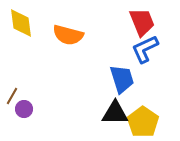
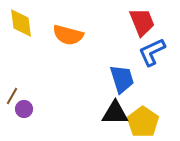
blue L-shape: moved 7 px right, 3 px down
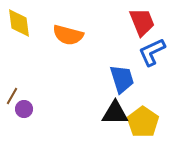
yellow diamond: moved 2 px left
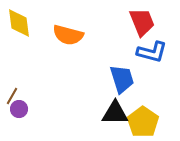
blue L-shape: rotated 140 degrees counterclockwise
purple circle: moved 5 px left
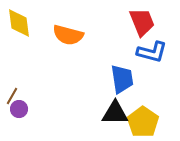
blue trapezoid: rotated 8 degrees clockwise
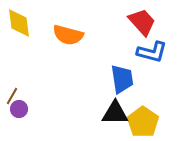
red trapezoid: rotated 20 degrees counterclockwise
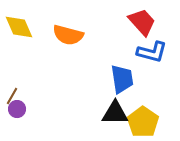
yellow diamond: moved 4 px down; rotated 16 degrees counterclockwise
purple circle: moved 2 px left
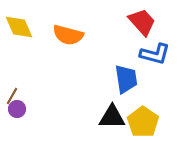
blue L-shape: moved 3 px right, 2 px down
blue trapezoid: moved 4 px right
black triangle: moved 3 px left, 4 px down
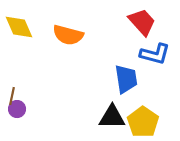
brown line: rotated 18 degrees counterclockwise
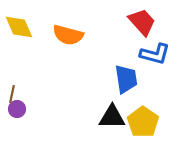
brown line: moved 2 px up
